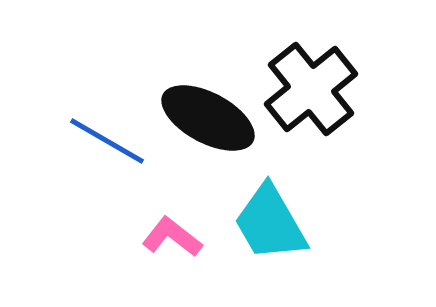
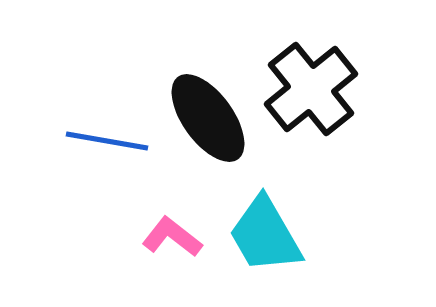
black ellipse: rotated 26 degrees clockwise
blue line: rotated 20 degrees counterclockwise
cyan trapezoid: moved 5 px left, 12 px down
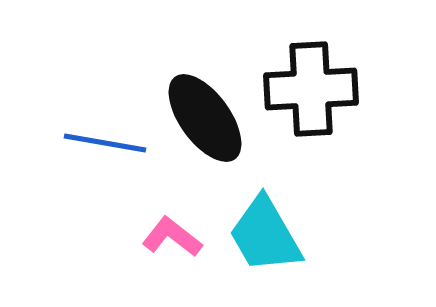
black cross: rotated 36 degrees clockwise
black ellipse: moved 3 px left
blue line: moved 2 px left, 2 px down
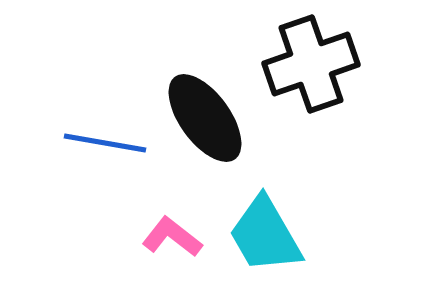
black cross: moved 25 px up; rotated 16 degrees counterclockwise
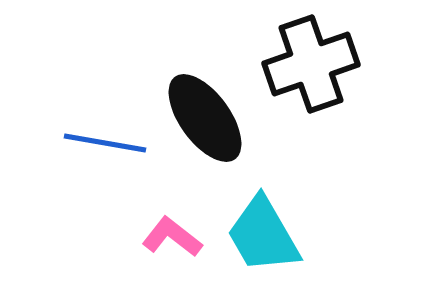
cyan trapezoid: moved 2 px left
